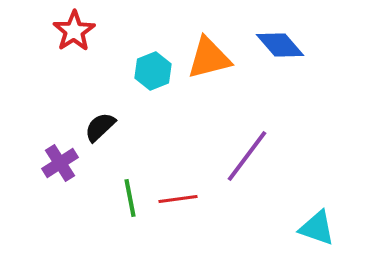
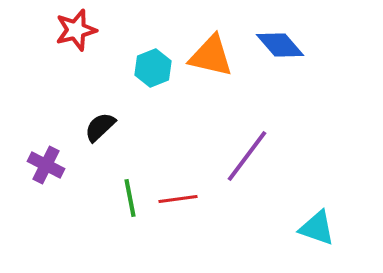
red star: moved 2 px right, 1 px up; rotated 18 degrees clockwise
orange triangle: moved 2 px right, 2 px up; rotated 27 degrees clockwise
cyan hexagon: moved 3 px up
purple cross: moved 14 px left, 2 px down; rotated 30 degrees counterclockwise
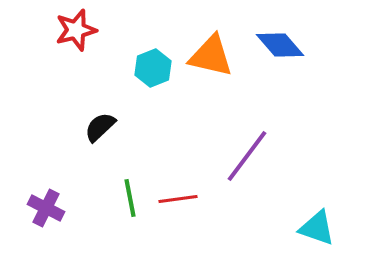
purple cross: moved 43 px down
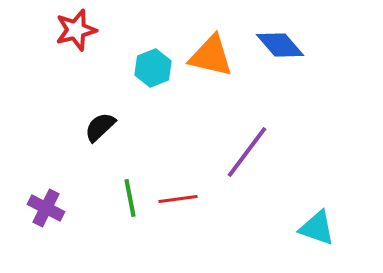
purple line: moved 4 px up
